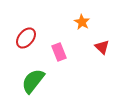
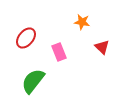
orange star: rotated 21 degrees counterclockwise
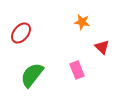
red ellipse: moved 5 px left, 5 px up
pink rectangle: moved 18 px right, 18 px down
green semicircle: moved 1 px left, 6 px up
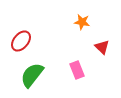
red ellipse: moved 8 px down
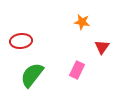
red ellipse: rotated 45 degrees clockwise
red triangle: rotated 21 degrees clockwise
pink rectangle: rotated 48 degrees clockwise
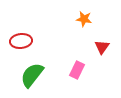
orange star: moved 2 px right, 3 px up
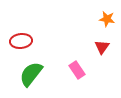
orange star: moved 23 px right
pink rectangle: rotated 60 degrees counterclockwise
green semicircle: moved 1 px left, 1 px up
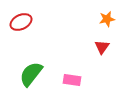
orange star: rotated 21 degrees counterclockwise
red ellipse: moved 19 px up; rotated 20 degrees counterclockwise
pink rectangle: moved 5 px left, 10 px down; rotated 48 degrees counterclockwise
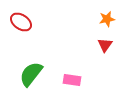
red ellipse: rotated 60 degrees clockwise
red triangle: moved 3 px right, 2 px up
